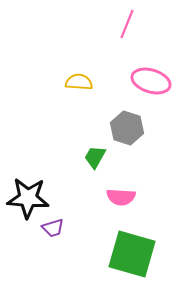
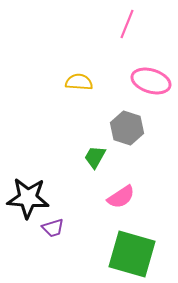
pink semicircle: rotated 36 degrees counterclockwise
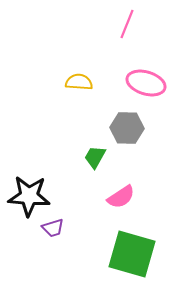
pink ellipse: moved 5 px left, 2 px down
gray hexagon: rotated 16 degrees counterclockwise
black star: moved 1 px right, 2 px up
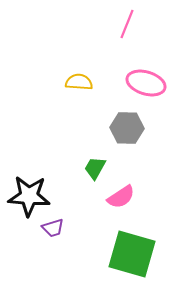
green trapezoid: moved 11 px down
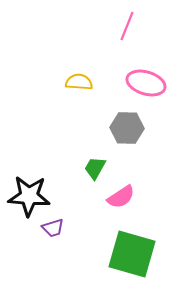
pink line: moved 2 px down
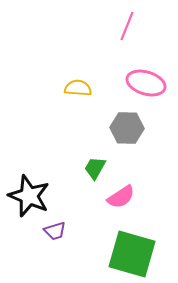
yellow semicircle: moved 1 px left, 6 px down
black star: rotated 18 degrees clockwise
purple trapezoid: moved 2 px right, 3 px down
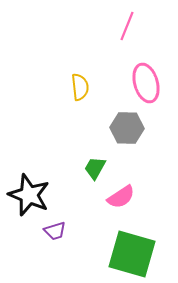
pink ellipse: rotated 57 degrees clockwise
yellow semicircle: moved 2 px right, 1 px up; rotated 80 degrees clockwise
black star: moved 1 px up
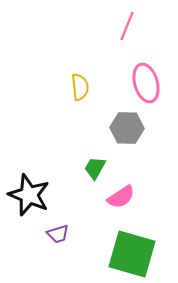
purple trapezoid: moved 3 px right, 3 px down
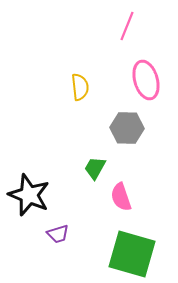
pink ellipse: moved 3 px up
pink semicircle: rotated 104 degrees clockwise
